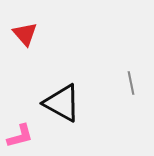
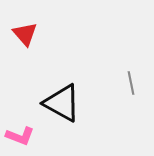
pink L-shape: rotated 36 degrees clockwise
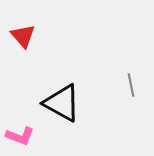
red triangle: moved 2 px left, 2 px down
gray line: moved 2 px down
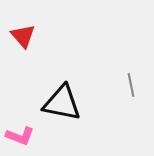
black triangle: rotated 18 degrees counterclockwise
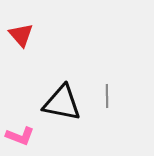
red triangle: moved 2 px left, 1 px up
gray line: moved 24 px left, 11 px down; rotated 10 degrees clockwise
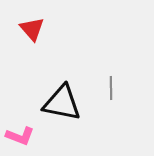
red triangle: moved 11 px right, 6 px up
gray line: moved 4 px right, 8 px up
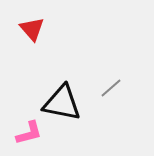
gray line: rotated 50 degrees clockwise
pink L-shape: moved 9 px right, 3 px up; rotated 36 degrees counterclockwise
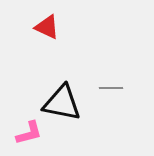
red triangle: moved 15 px right, 2 px up; rotated 24 degrees counterclockwise
gray line: rotated 40 degrees clockwise
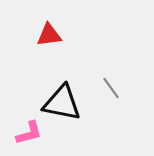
red triangle: moved 2 px right, 8 px down; rotated 32 degrees counterclockwise
gray line: rotated 55 degrees clockwise
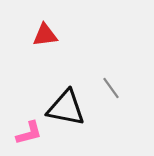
red triangle: moved 4 px left
black triangle: moved 4 px right, 5 px down
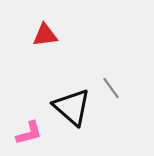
black triangle: moved 6 px right, 1 px up; rotated 30 degrees clockwise
